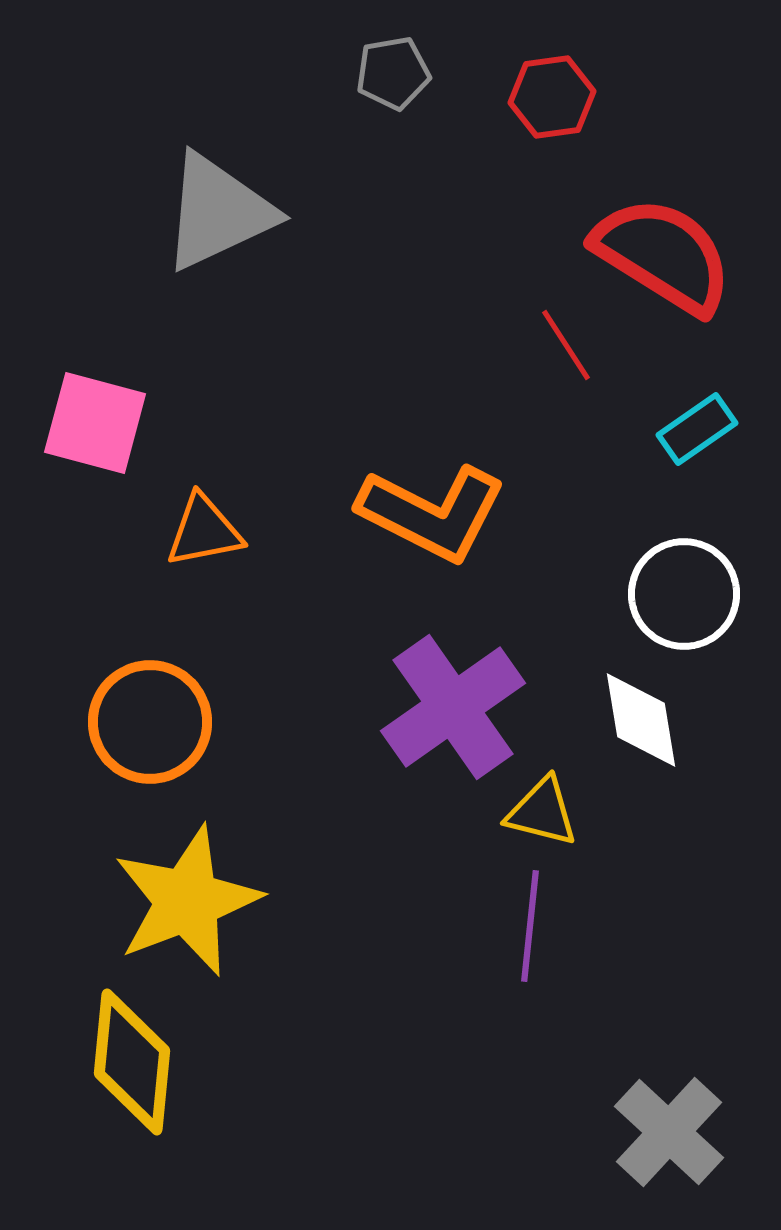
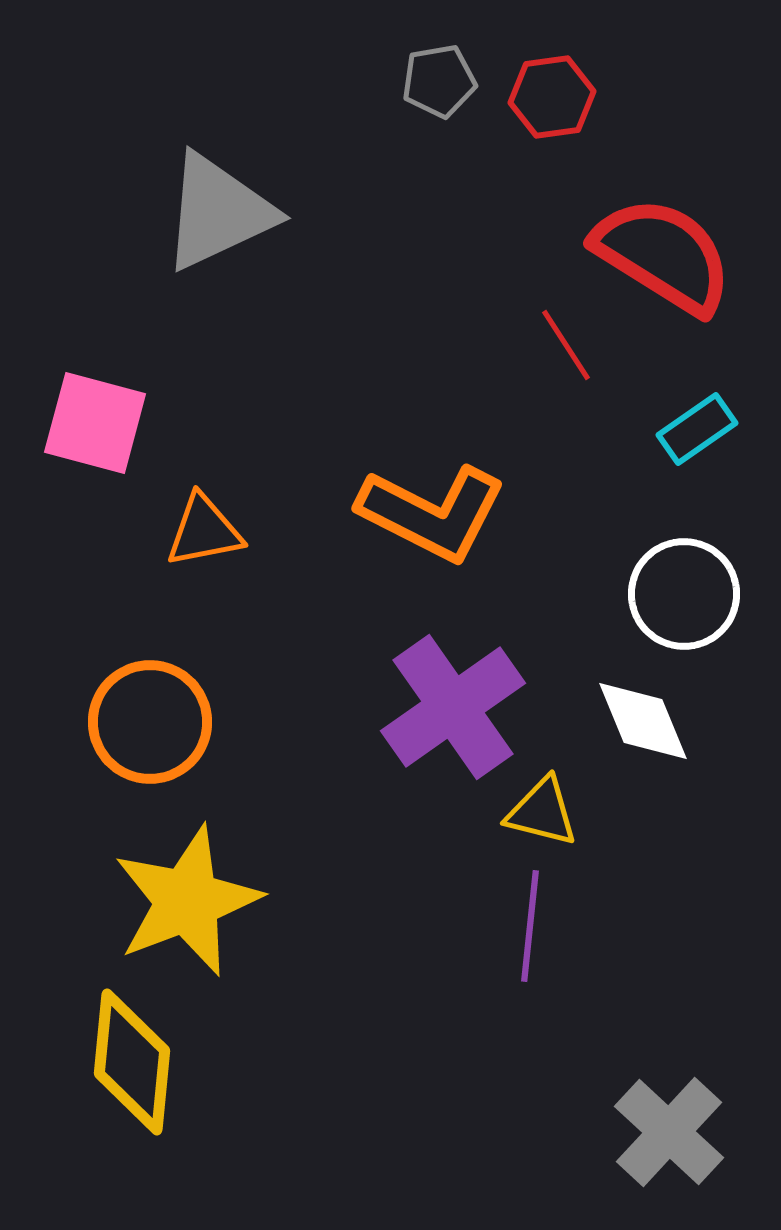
gray pentagon: moved 46 px right, 8 px down
white diamond: moved 2 px right, 1 px down; rotated 13 degrees counterclockwise
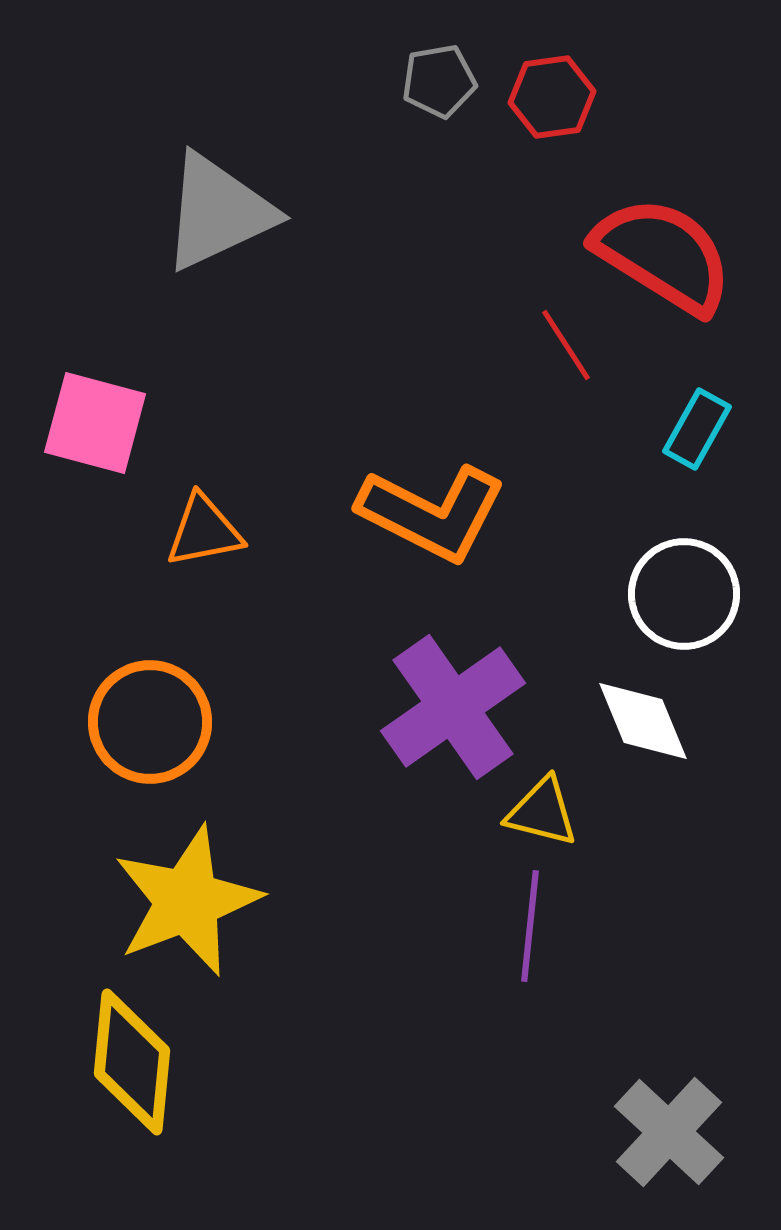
cyan rectangle: rotated 26 degrees counterclockwise
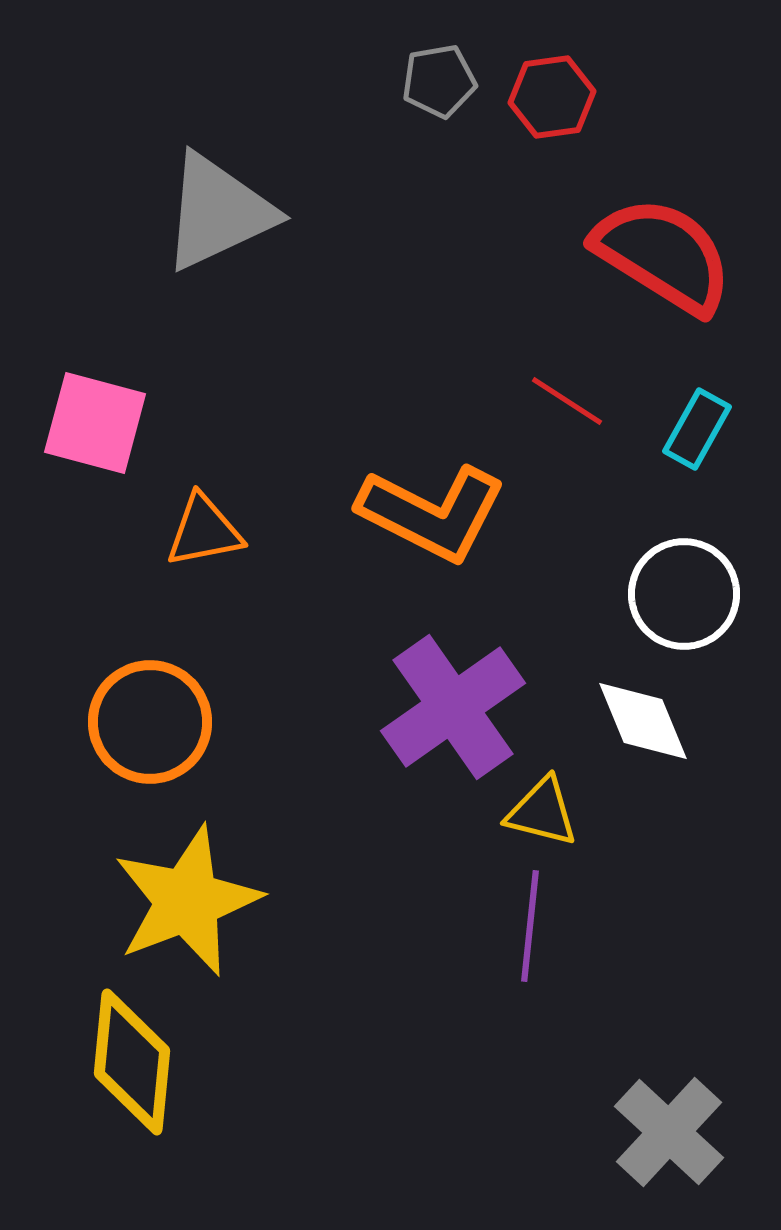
red line: moved 1 px right, 56 px down; rotated 24 degrees counterclockwise
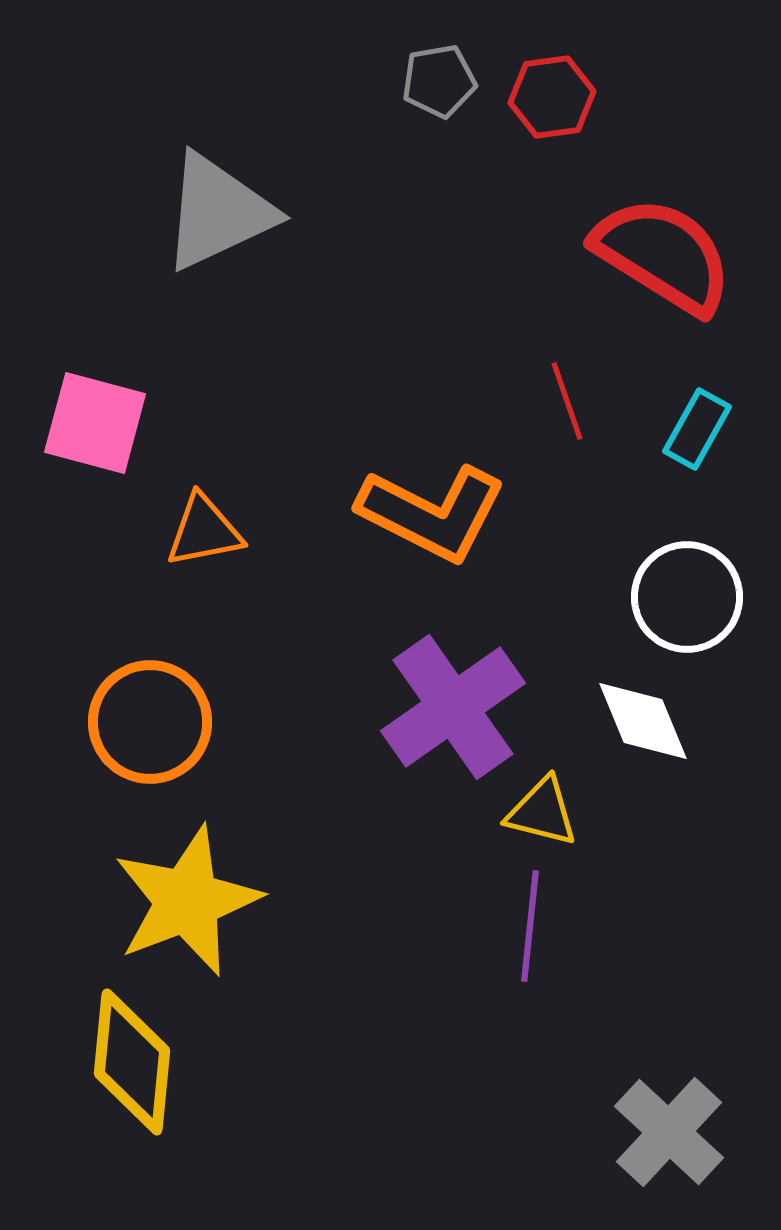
red line: rotated 38 degrees clockwise
white circle: moved 3 px right, 3 px down
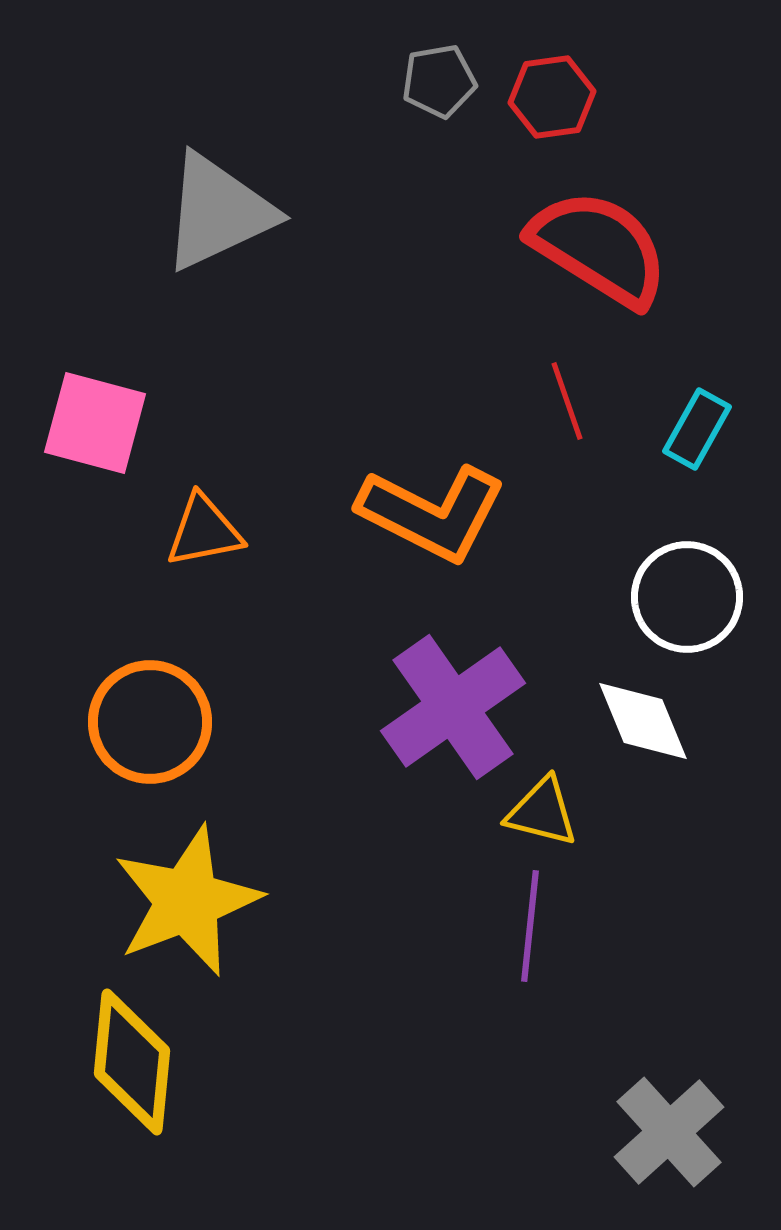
red semicircle: moved 64 px left, 7 px up
gray cross: rotated 5 degrees clockwise
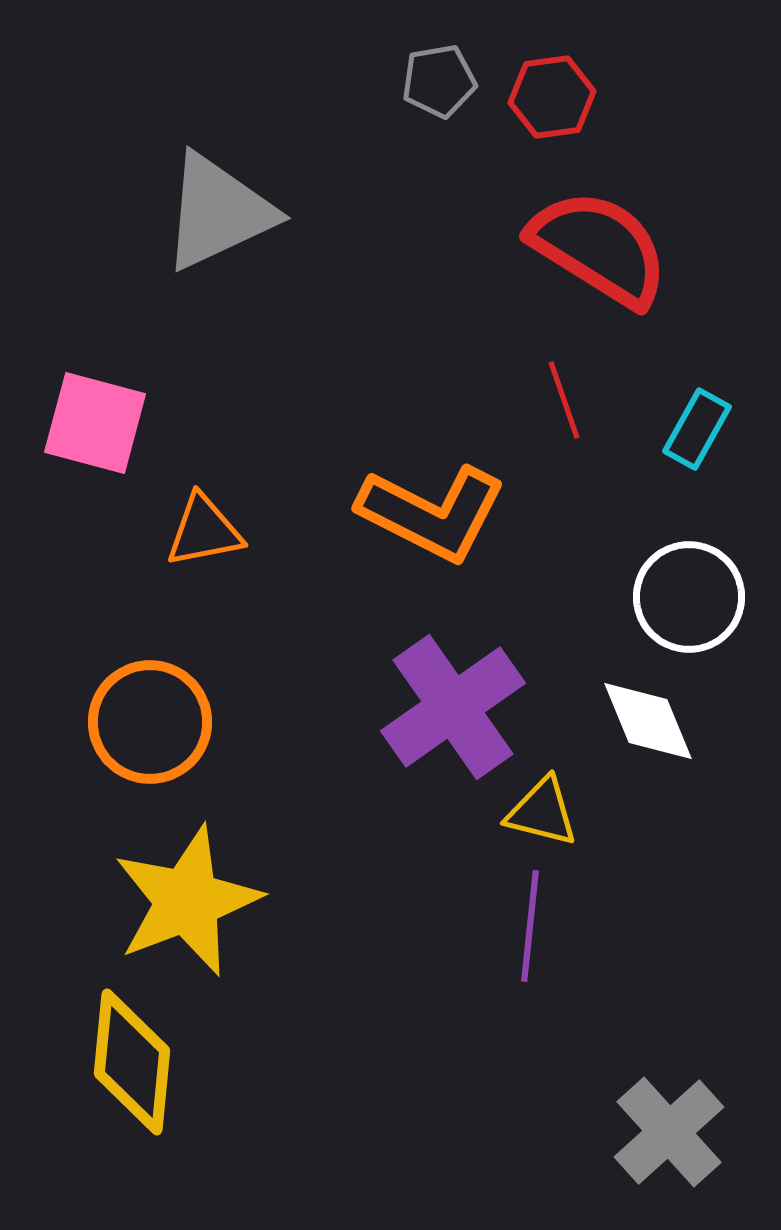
red line: moved 3 px left, 1 px up
white circle: moved 2 px right
white diamond: moved 5 px right
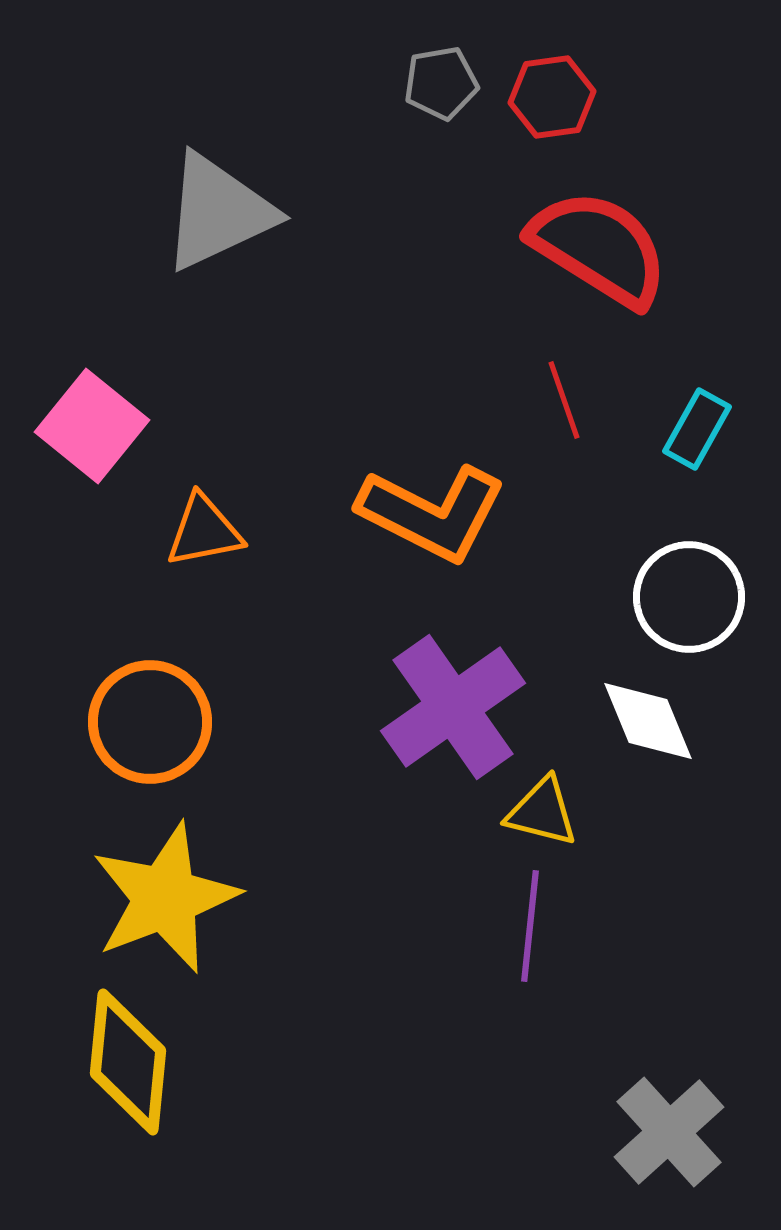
gray pentagon: moved 2 px right, 2 px down
pink square: moved 3 px left, 3 px down; rotated 24 degrees clockwise
yellow star: moved 22 px left, 3 px up
yellow diamond: moved 4 px left
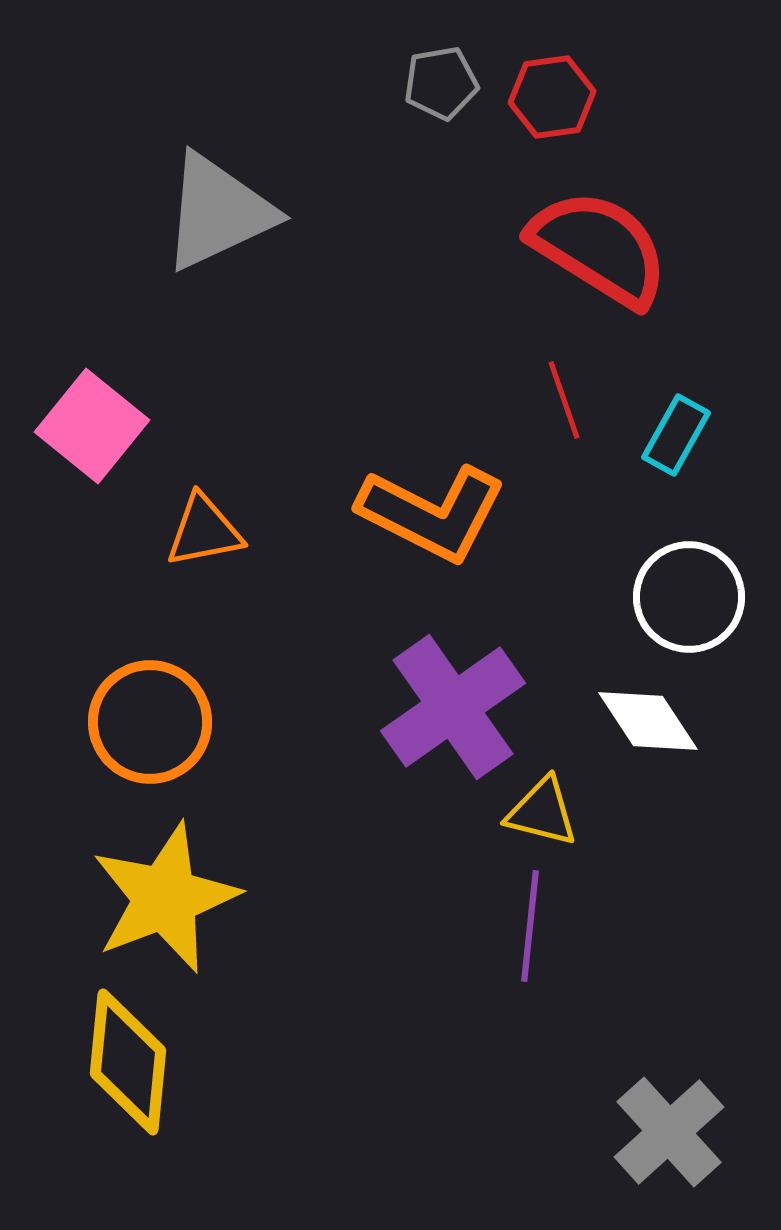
cyan rectangle: moved 21 px left, 6 px down
white diamond: rotated 11 degrees counterclockwise
